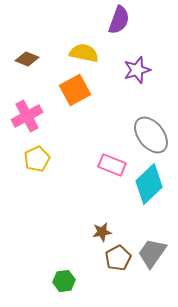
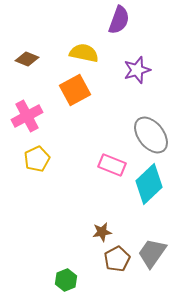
brown pentagon: moved 1 px left, 1 px down
green hexagon: moved 2 px right, 1 px up; rotated 15 degrees counterclockwise
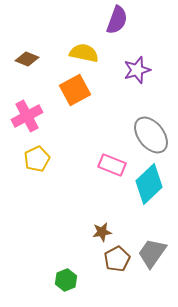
purple semicircle: moved 2 px left
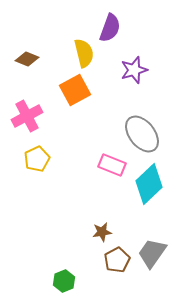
purple semicircle: moved 7 px left, 8 px down
yellow semicircle: rotated 64 degrees clockwise
purple star: moved 3 px left
gray ellipse: moved 9 px left, 1 px up
brown pentagon: moved 1 px down
green hexagon: moved 2 px left, 1 px down
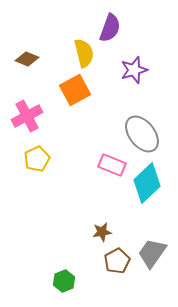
cyan diamond: moved 2 px left, 1 px up
brown pentagon: moved 1 px down
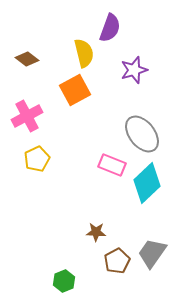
brown diamond: rotated 15 degrees clockwise
brown star: moved 6 px left; rotated 12 degrees clockwise
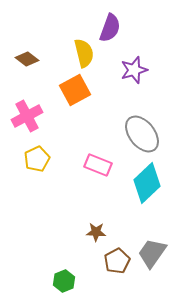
pink rectangle: moved 14 px left
